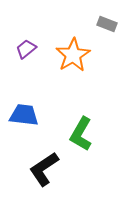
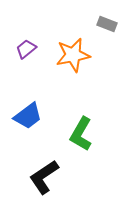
orange star: rotated 20 degrees clockwise
blue trapezoid: moved 4 px right, 1 px down; rotated 136 degrees clockwise
black L-shape: moved 8 px down
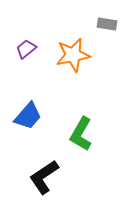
gray rectangle: rotated 12 degrees counterclockwise
blue trapezoid: rotated 12 degrees counterclockwise
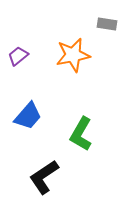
purple trapezoid: moved 8 px left, 7 px down
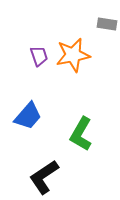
purple trapezoid: moved 21 px right; rotated 110 degrees clockwise
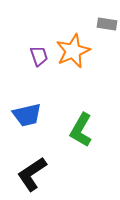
orange star: moved 4 px up; rotated 12 degrees counterclockwise
blue trapezoid: moved 1 px left, 1 px up; rotated 36 degrees clockwise
green L-shape: moved 4 px up
black L-shape: moved 12 px left, 3 px up
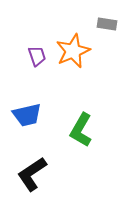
purple trapezoid: moved 2 px left
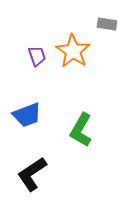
orange star: rotated 16 degrees counterclockwise
blue trapezoid: rotated 8 degrees counterclockwise
